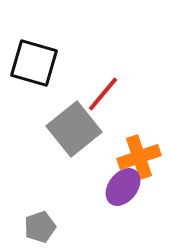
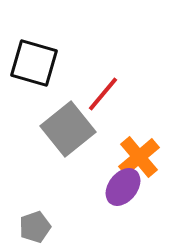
gray square: moved 6 px left
orange cross: rotated 21 degrees counterclockwise
gray pentagon: moved 5 px left
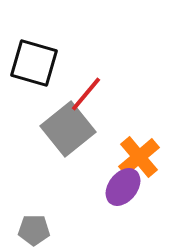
red line: moved 17 px left
gray pentagon: moved 1 px left, 3 px down; rotated 20 degrees clockwise
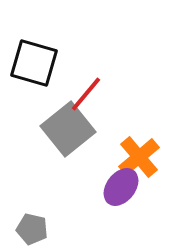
purple ellipse: moved 2 px left
gray pentagon: moved 2 px left, 1 px up; rotated 12 degrees clockwise
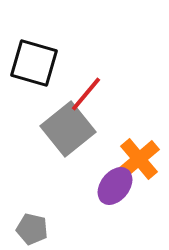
orange cross: moved 2 px down
purple ellipse: moved 6 px left, 1 px up
